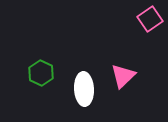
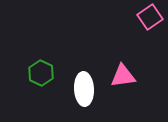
pink square: moved 2 px up
pink triangle: rotated 36 degrees clockwise
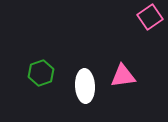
green hexagon: rotated 15 degrees clockwise
white ellipse: moved 1 px right, 3 px up
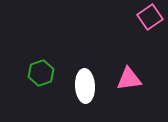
pink triangle: moved 6 px right, 3 px down
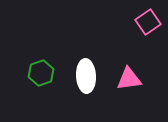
pink square: moved 2 px left, 5 px down
white ellipse: moved 1 px right, 10 px up
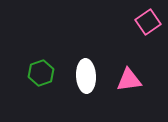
pink triangle: moved 1 px down
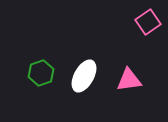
white ellipse: moved 2 px left; rotated 32 degrees clockwise
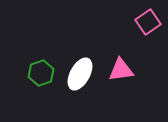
white ellipse: moved 4 px left, 2 px up
pink triangle: moved 8 px left, 10 px up
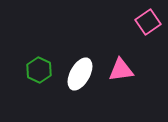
green hexagon: moved 2 px left, 3 px up; rotated 15 degrees counterclockwise
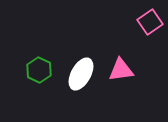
pink square: moved 2 px right
white ellipse: moved 1 px right
